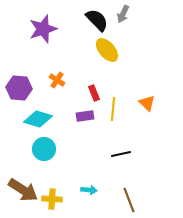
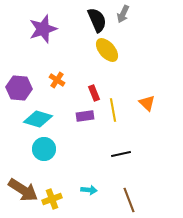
black semicircle: rotated 20 degrees clockwise
yellow line: moved 1 px down; rotated 15 degrees counterclockwise
yellow cross: rotated 24 degrees counterclockwise
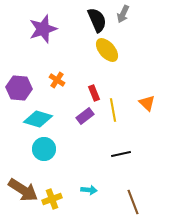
purple rectangle: rotated 30 degrees counterclockwise
brown line: moved 4 px right, 2 px down
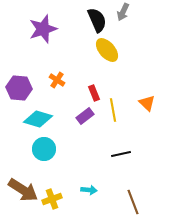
gray arrow: moved 2 px up
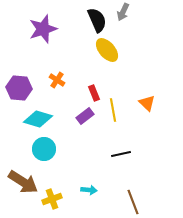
brown arrow: moved 8 px up
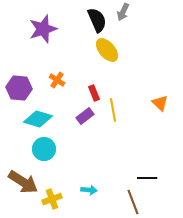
orange triangle: moved 13 px right
black line: moved 26 px right, 24 px down; rotated 12 degrees clockwise
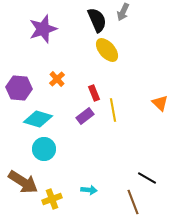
orange cross: moved 1 px up; rotated 14 degrees clockwise
black line: rotated 30 degrees clockwise
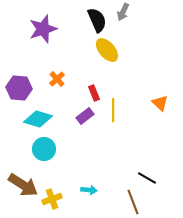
yellow line: rotated 10 degrees clockwise
brown arrow: moved 3 px down
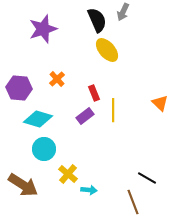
yellow cross: moved 16 px right, 25 px up; rotated 30 degrees counterclockwise
